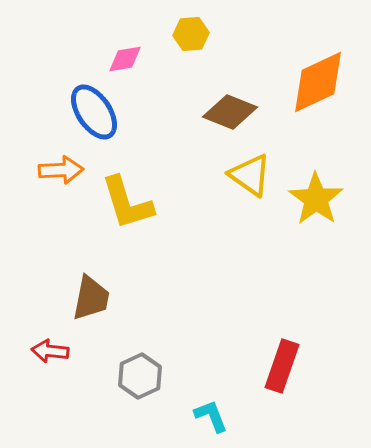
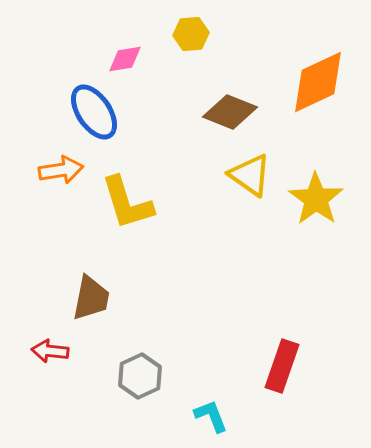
orange arrow: rotated 6 degrees counterclockwise
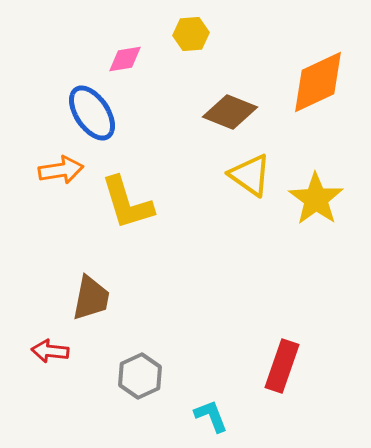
blue ellipse: moved 2 px left, 1 px down
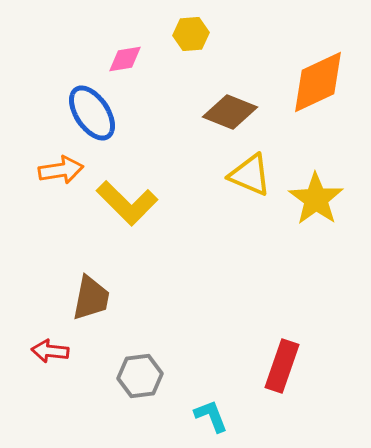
yellow triangle: rotated 12 degrees counterclockwise
yellow L-shape: rotated 28 degrees counterclockwise
gray hexagon: rotated 18 degrees clockwise
